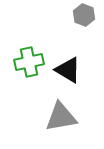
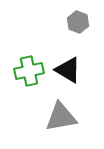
gray hexagon: moved 6 px left, 7 px down
green cross: moved 9 px down
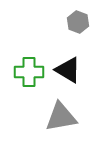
green cross: moved 1 px down; rotated 12 degrees clockwise
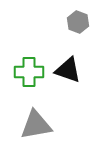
black triangle: rotated 12 degrees counterclockwise
gray triangle: moved 25 px left, 8 px down
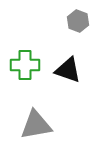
gray hexagon: moved 1 px up
green cross: moved 4 px left, 7 px up
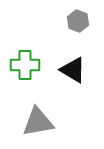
black triangle: moved 5 px right; rotated 12 degrees clockwise
gray triangle: moved 2 px right, 3 px up
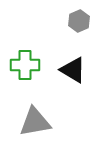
gray hexagon: moved 1 px right; rotated 15 degrees clockwise
gray triangle: moved 3 px left
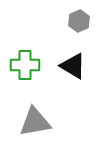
black triangle: moved 4 px up
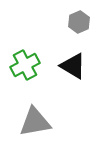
gray hexagon: moved 1 px down
green cross: rotated 28 degrees counterclockwise
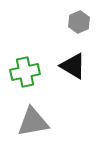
green cross: moved 7 px down; rotated 16 degrees clockwise
gray triangle: moved 2 px left
